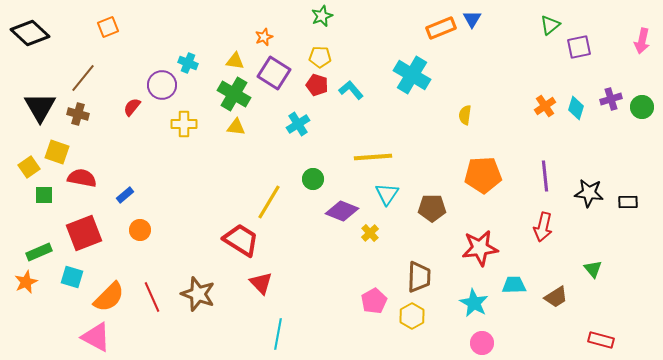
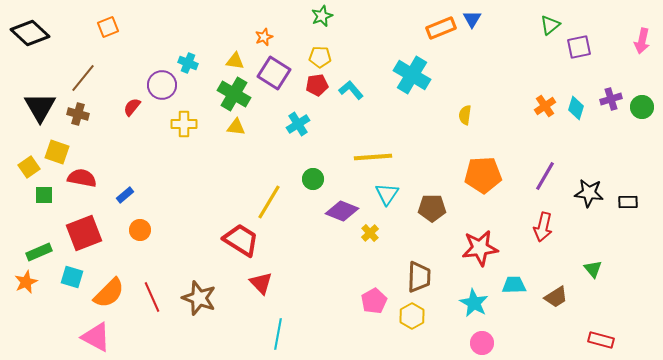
red pentagon at (317, 85): rotated 25 degrees counterclockwise
purple line at (545, 176): rotated 36 degrees clockwise
brown star at (198, 294): moved 1 px right, 4 px down
orange semicircle at (109, 297): moved 4 px up
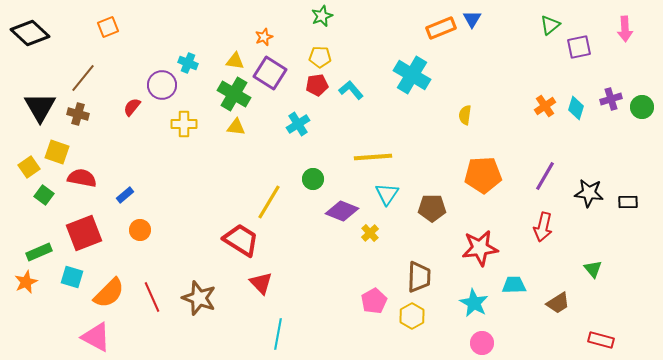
pink arrow at (642, 41): moved 17 px left, 12 px up; rotated 15 degrees counterclockwise
purple square at (274, 73): moved 4 px left
green square at (44, 195): rotated 36 degrees clockwise
brown trapezoid at (556, 297): moved 2 px right, 6 px down
